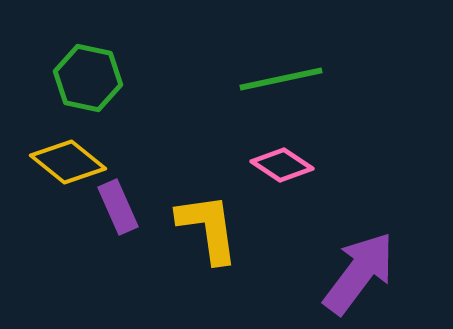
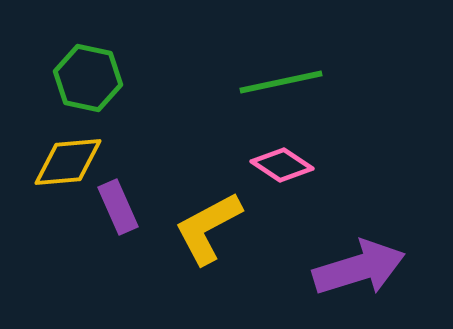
green line: moved 3 px down
yellow diamond: rotated 44 degrees counterclockwise
yellow L-shape: rotated 110 degrees counterclockwise
purple arrow: moved 5 px up; rotated 36 degrees clockwise
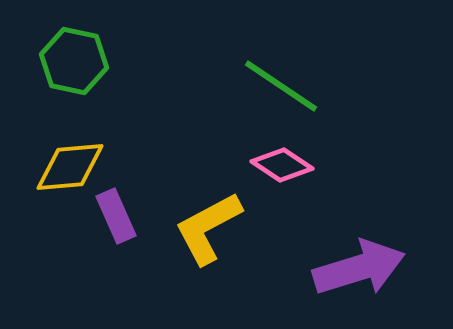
green hexagon: moved 14 px left, 17 px up
green line: moved 4 px down; rotated 46 degrees clockwise
yellow diamond: moved 2 px right, 5 px down
purple rectangle: moved 2 px left, 9 px down
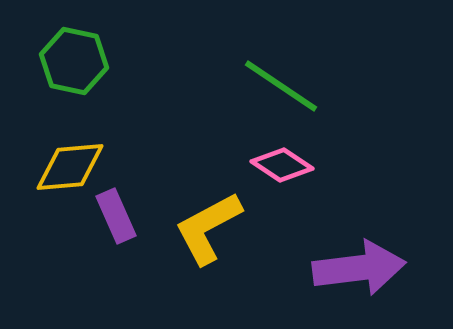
purple arrow: rotated 10 degrees clockwise
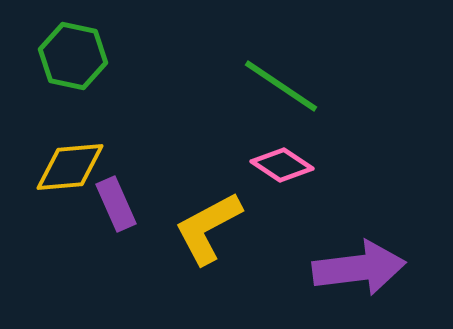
green hexagon: moved 1 px left, 5 px up
purple rectangle: moved 12 px up
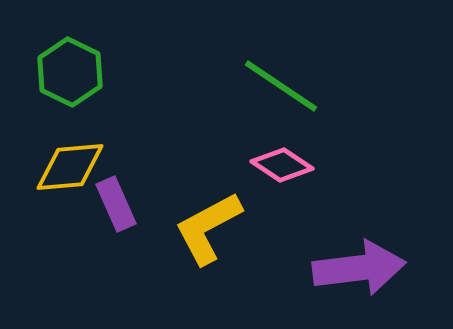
green hexagon: moved 3 px left, 16 px down; rotated 14 degrees clockwise
